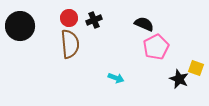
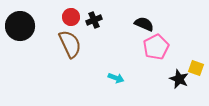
red circle: moved 2 px right, 1 px up
brown semicircle: rotated 20 degrees counterclockwise
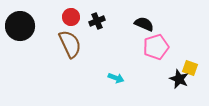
black cross: moved 3 px right, 1 px down
pink pentagon: rotated 10 degrees clockwise
yellow square: moved 6 px left
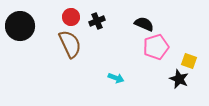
yellow square: moved 1 px left, 7 px up
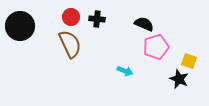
black cross: moved 2 px up; rotated 28 degrees clockwise
cyan arrow: moved 9 px right, 7 px up
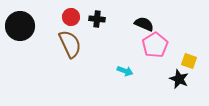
pink pentagon: moved 1 px left, 2 px up; rotated 15 degrees counterclockwise
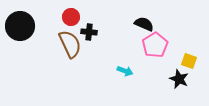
black cross: moved 8 px left, 13 px down
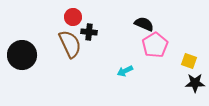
red circle: moved 2 px right
black circle: moved 2 px right, 29 px down
cyan arrow: rotated 133 degrees clockwise
black star: moved 16 px right, 4 px down; rotated 24 degrees counterclockwise
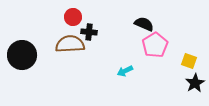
brown semicircle: rotated 68 degrees counterclockwise
black star: rotated 30 degrees counterclockwise
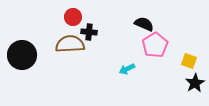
cyan arrow: moved 2 px right, 2 px up
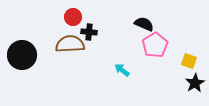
cyan arrow: moved 5 px left, 1 px down; rotated 63 degrees clockwise
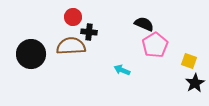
brown semicircle: moved 1 px right, 2 px down
black circle: moved 9 px right, 1 px up
cyan arrow: rotated 14 degrees counterclockwise
